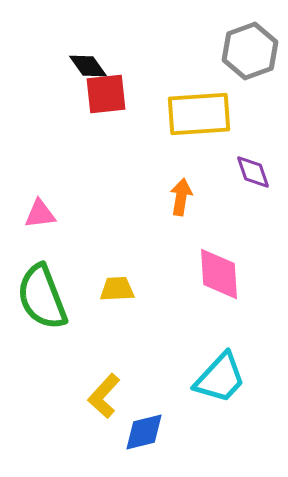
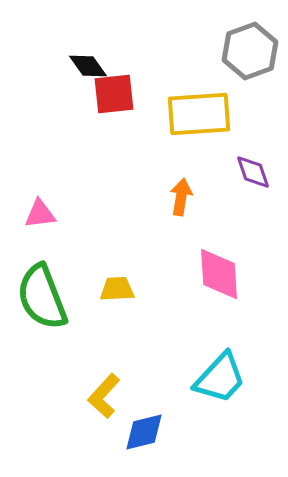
red square: moved 8 px right
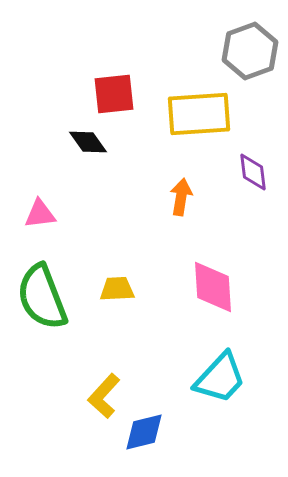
black diamond: moved 76 px down
purple diamond: rotated 12 degrees clockwise
pink diamond: moved 6 px left, 13 px down
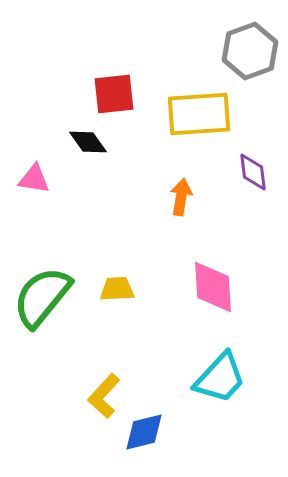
pink triangle: moved 6 px left, 35 px up; rotated 16 degrees clockwise
green semicircle: rotated 60 degrees clockwise
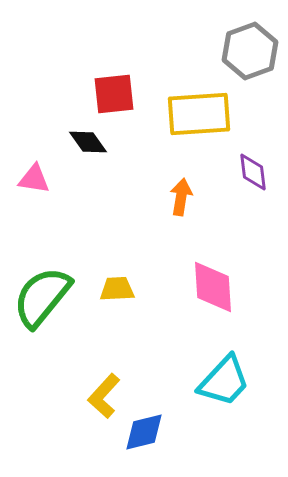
cyan trapezoid: moved 4 px right, 3 px down
